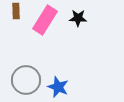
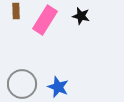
black star: moved 3 px right, 2 px up; rotated 12 degrees clockwise
gray circle: moved 4 px left, 4 px down
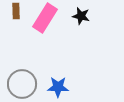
pink rectangle: moved 2 px up
blue star: rotated 20 degrees counterclockwise
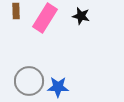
gray circle: moved 7 px right, 3 px up
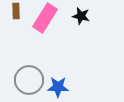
gray circle: moved 1 px up
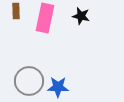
pink rectangle: rotated 20 degrees counterclockwise
gray circle: moved 1 px down
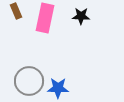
brown rectangle: rotated 21 degrees counterclockwise
black star: rotated 12 degrees counterclockwise
blue star: moved 1 px down
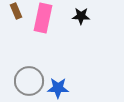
pink rectangle: moved 2 px left
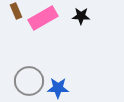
pink rectangle: rotated 48 degrees clockwise
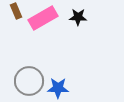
black star: moved 3 px left, 1 px down
